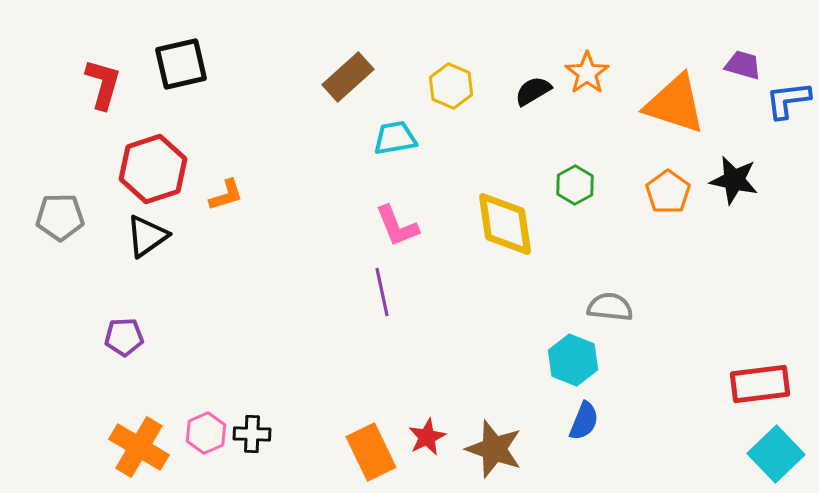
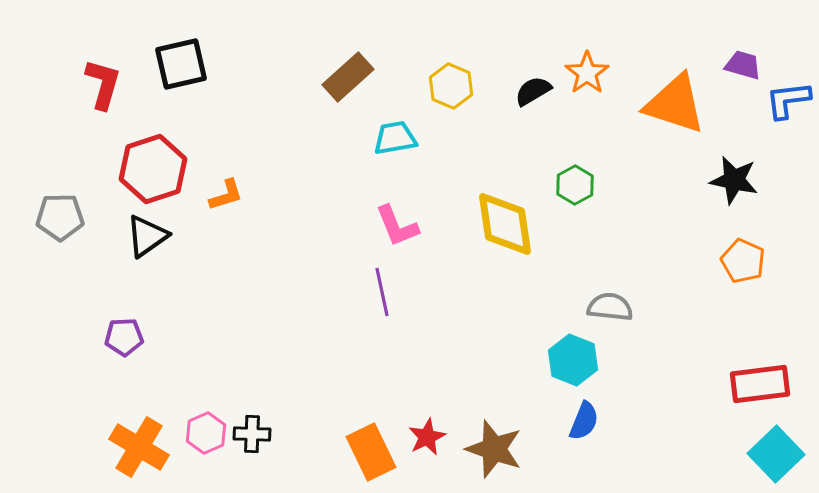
orange pentagon: moved 75 px right, 69 px down; rotated 12 degrees counterclockwise
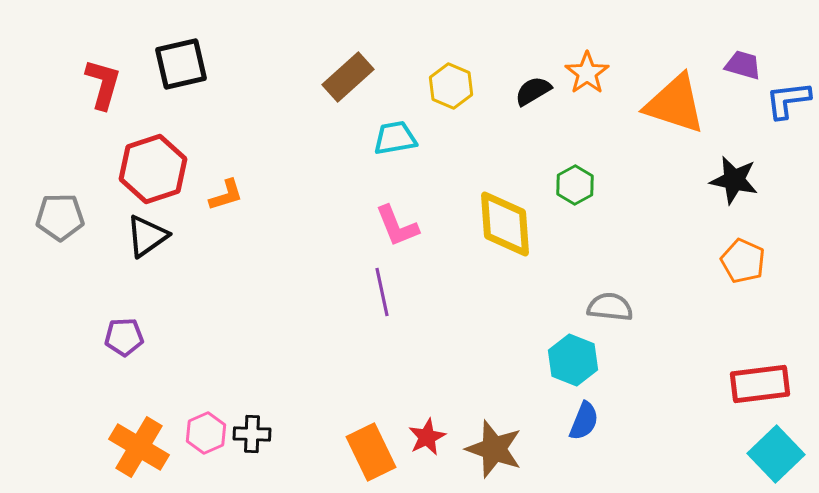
yellow diamond: rotated 4 degrees clockwise
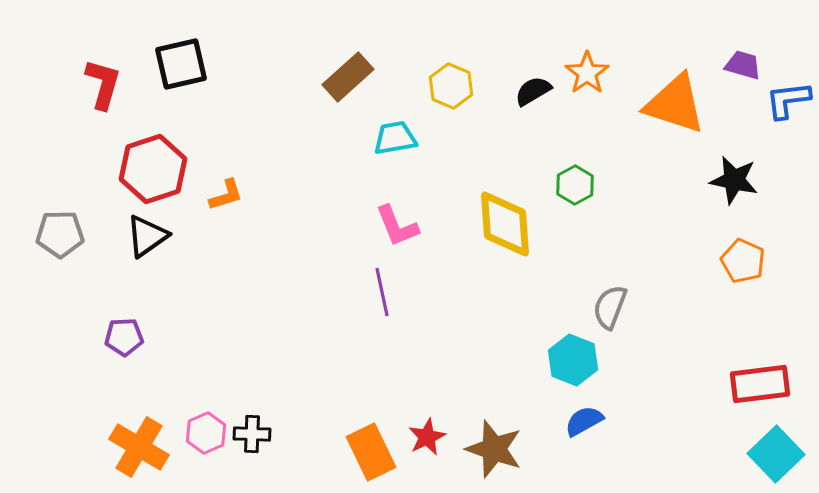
gray pentagon: moved 17 px down
gray semicircle: rotated 75 degrees counterclockwise
blue semicircle: rotated 141 degrees counterclockwise
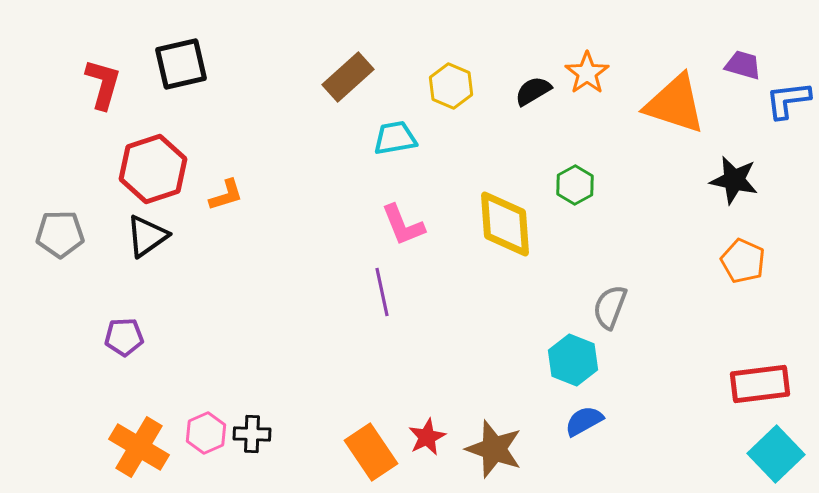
pink L-shape: moved 6 px right, 1 px up
orange rectangle: rotated 8 degrees counterclockwise
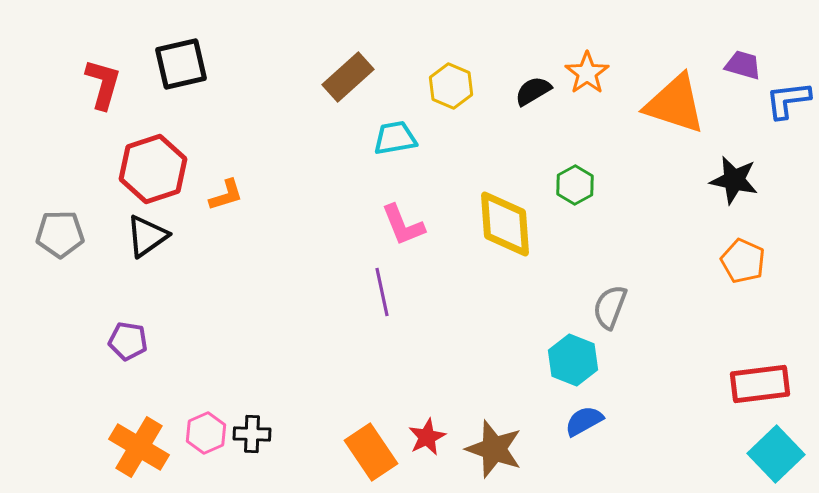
purple pentagon: moved 4 px right, 4 px down; rotated 12 degrees clockwise
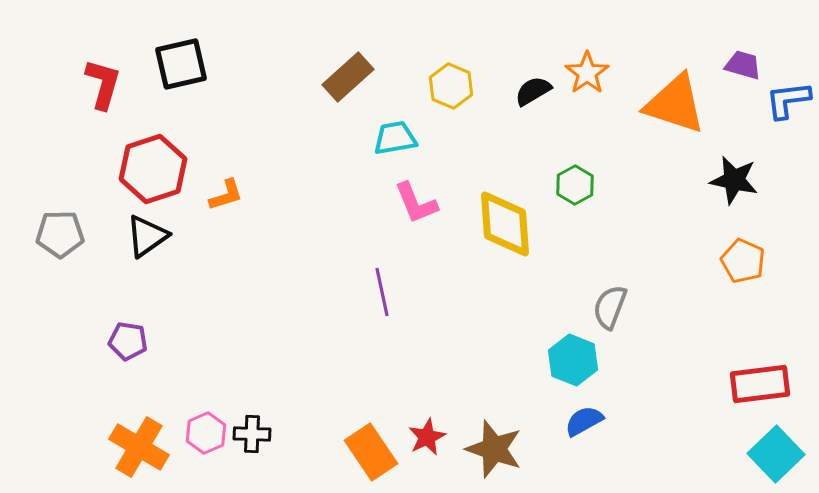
pink L-shape: moved 13 px right, 22 px up
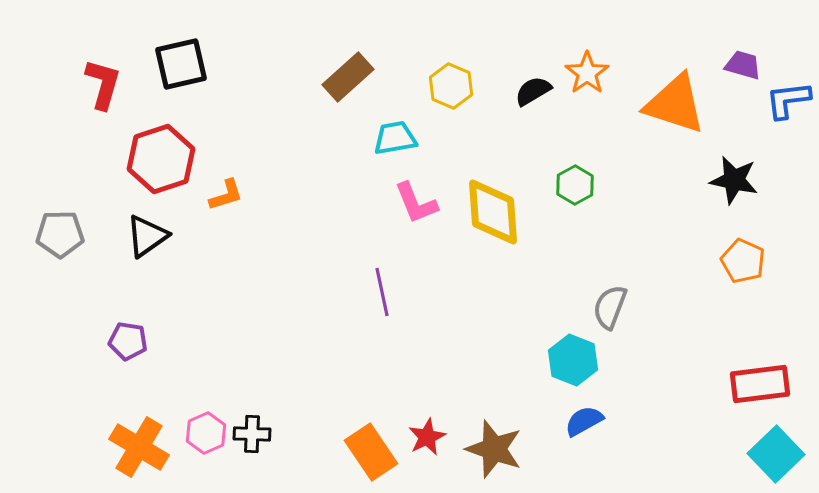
red hexagon: moved 8 px right, 10 px up
yellow diamond: moved 12 px left, 12 px up
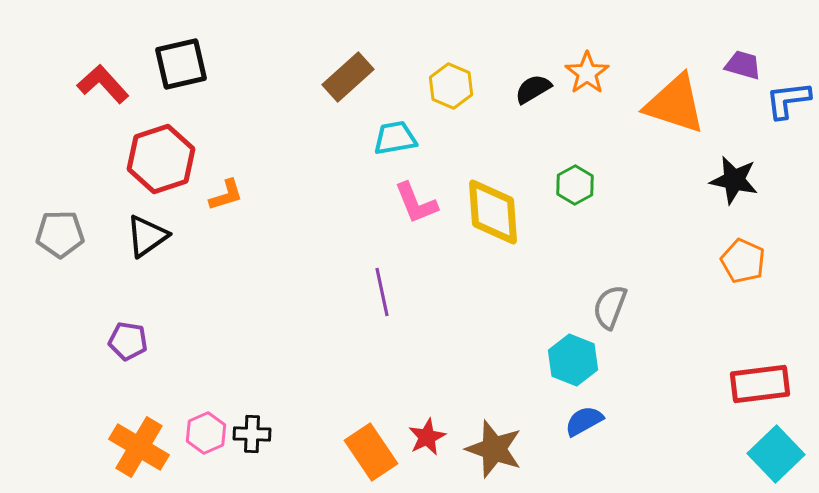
red L-shape: rotated 58 degrees counterclockwise
black semicircle: moved 2 px up
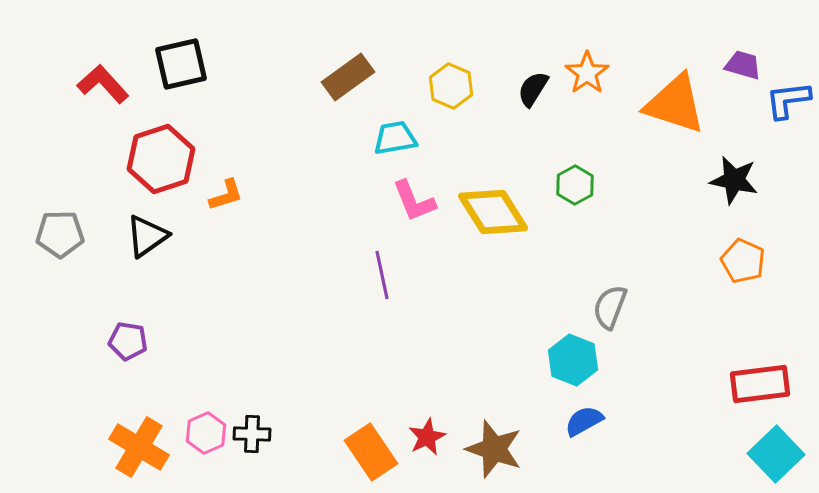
brown rectangle: rotated 6 degrees clockwise
black semicircle: rotated 27 degrees counterclockwise
pink L-shape: moved 2 px left, 2 px up
yellow diamond: rotated 28 degrees counterclockwise
purple line: moved 17 px up
